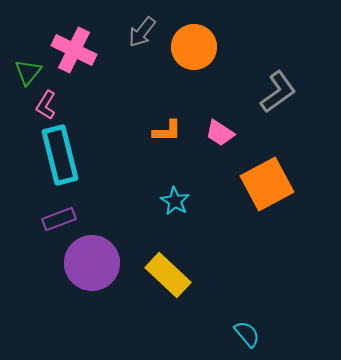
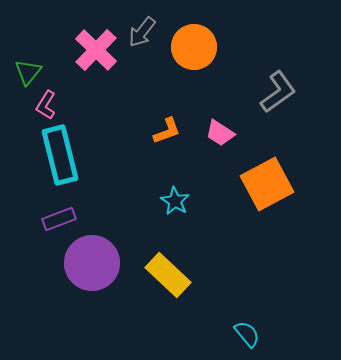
pink cross: moved 22 px right; rotated 18 degrees clockwise
orange L-shape: rotated 20 degrees counterclockwise
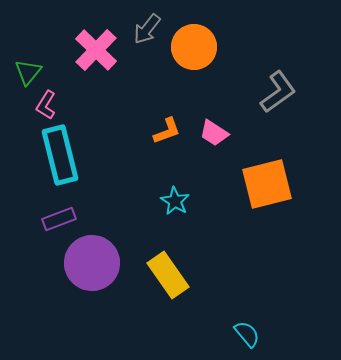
gray arrow: moved 5 px right, 3 px up
pink trapezoid: moved 6 px left
orange square: rotated 14 degrees clockwise
yellow rectangle: rotated 12 degrees clockwise
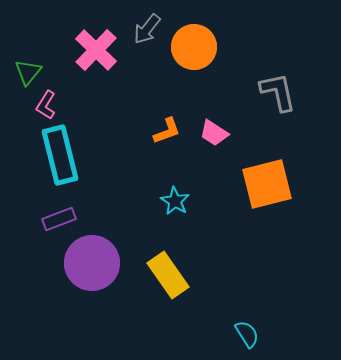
gray L-shape: rotated 66 degrees counterclockwise
cyan semicircle: rotated 8 degrees clockwise
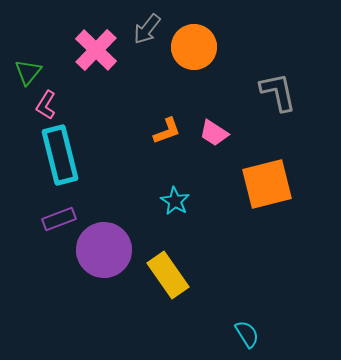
purple circle: moved 12 px right, 13 px up
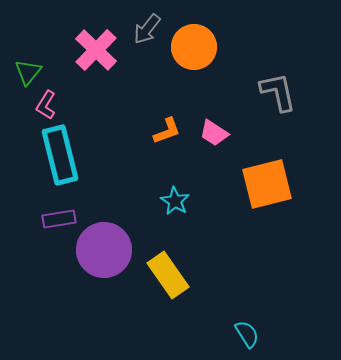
purple rectangle: rotated 12 degrees clockwise
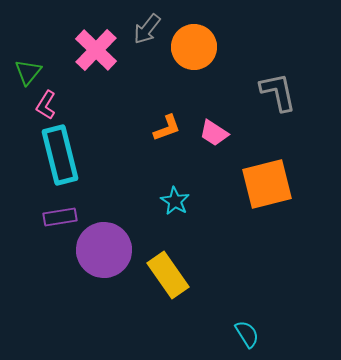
orange L-shape: moved 3 px up
purple rectangle: moved 1 px right, 2 px up
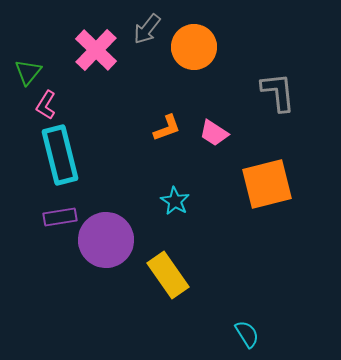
gray L-shape: rotated 6 degrees clockwise
purple circle: moved 2 px right, 10 px up
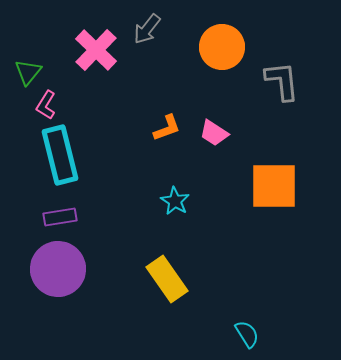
orange circle: moved 28 px right
gray L-shape: moved 4 px right, 11 px up
orange square: moved 7 px right, 2 px down; rotated 14 degrees clockwise
purple circle: moved 48 px left, 29 px down
yellow rectangle: moved 1 px left, 4 px down
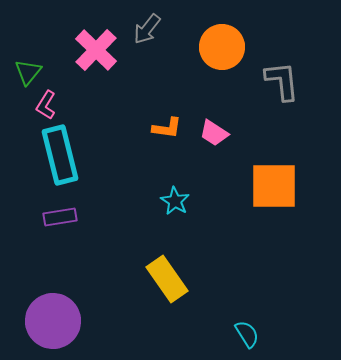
orange L-shape: rotated 28 degrees clockwise
purple circle: moved 5 px left, 52 px down
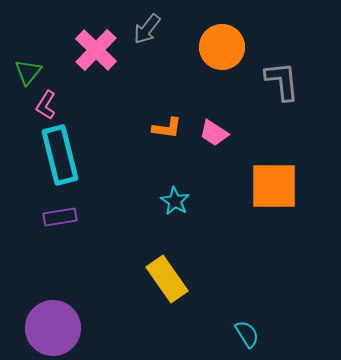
purple circle: moved 7 px down
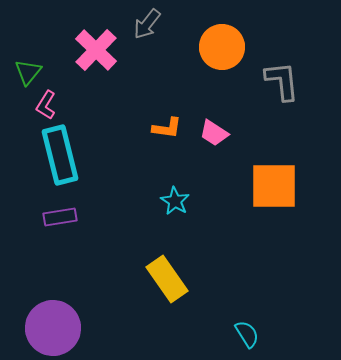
gray arrow: moved 5 px up
